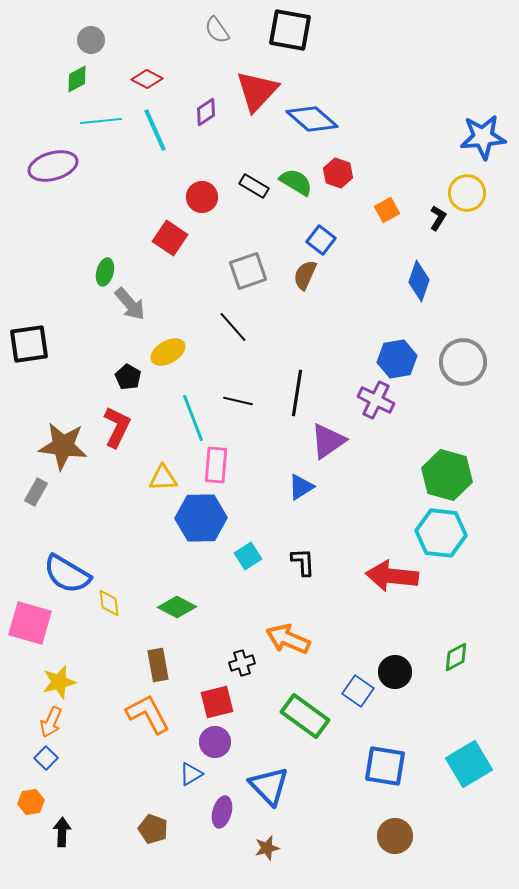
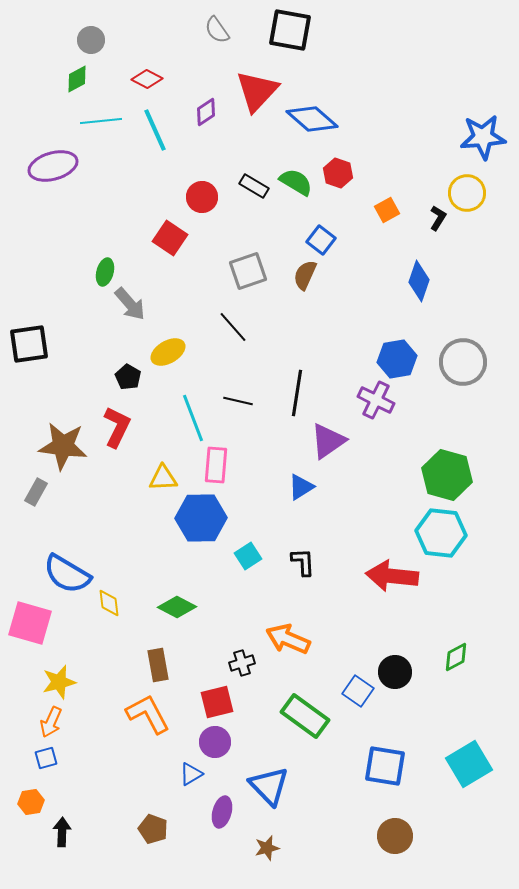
blue square at (46, 758): rotated 30 degrees clockwise
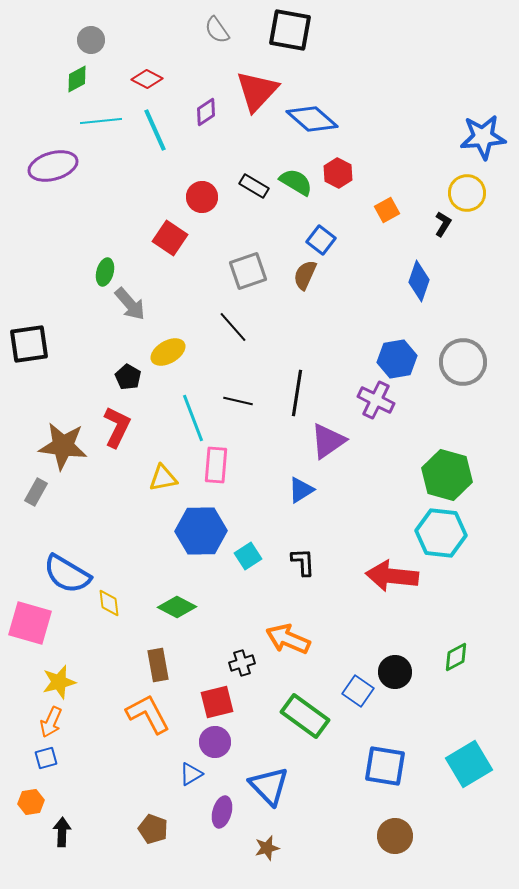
red hexagon at (338, 173): rotated 8 degrees clockwise
black L-shape at (438, 218): moved 5 px right, 6 px down
yellow triangle at (163, 478): rotated 8 degrees counterclockwise
blue triangle at (301, 487): moved 3 px down
blue hexagon at (201, 518): moved 13 px down
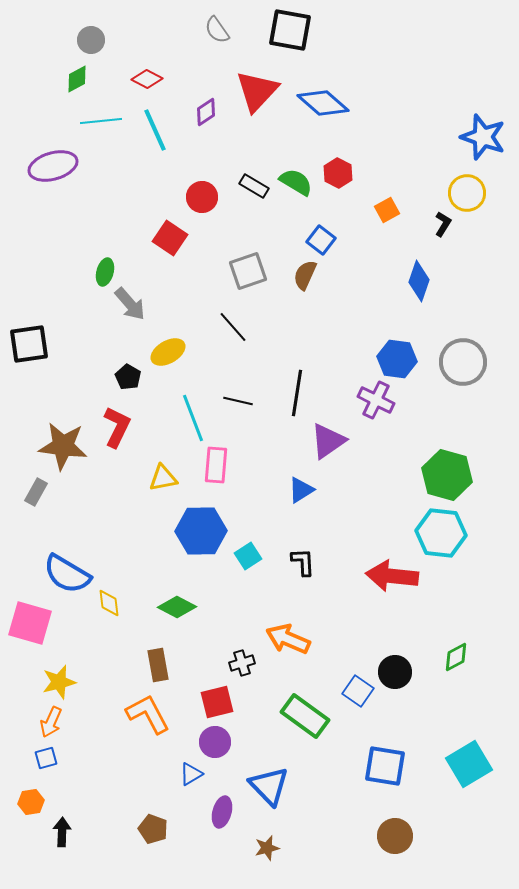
blue diamond at (312, 119): moved 11 px right, 16 px up
blue star at (483, 137): rotated 24 degrees clockwise
blue hexagon at (397, 359): rotated 18 degrees clockwise
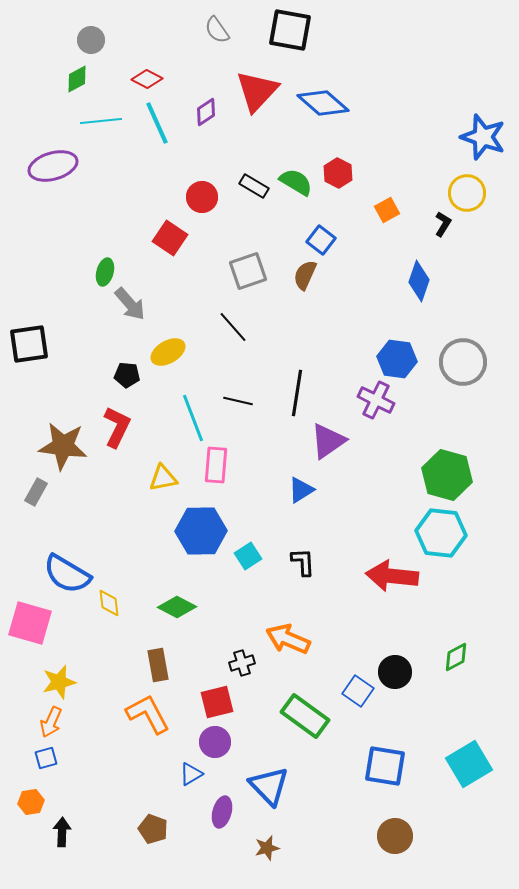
cyan line at (155, 130): moved 2 px right, 7 px up
black pentagon at (128, 377): moved 1 px left, 2 px up; rotated 25 degrees counterclockwise
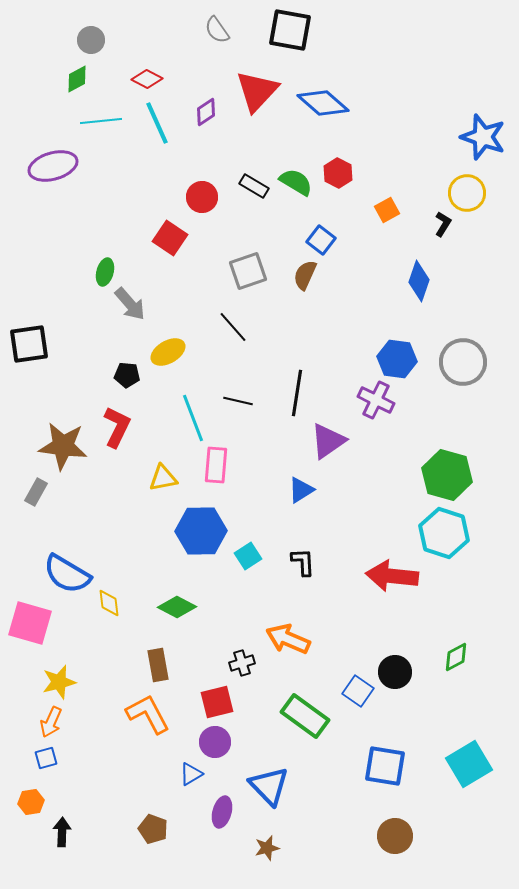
cyan hexagon at (441, 533): moved 3 px right; rotated 12 degrees clockwise
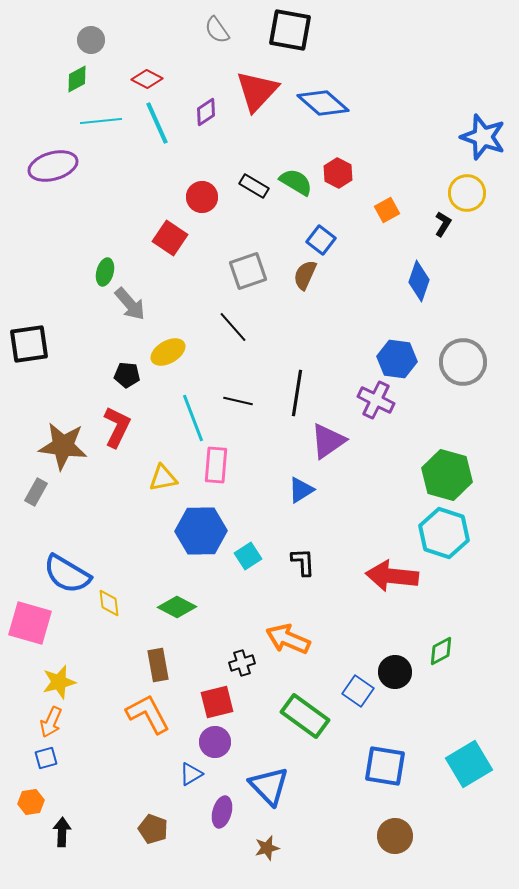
green diamond at (456, 657): moved 15 px left, 6 px up
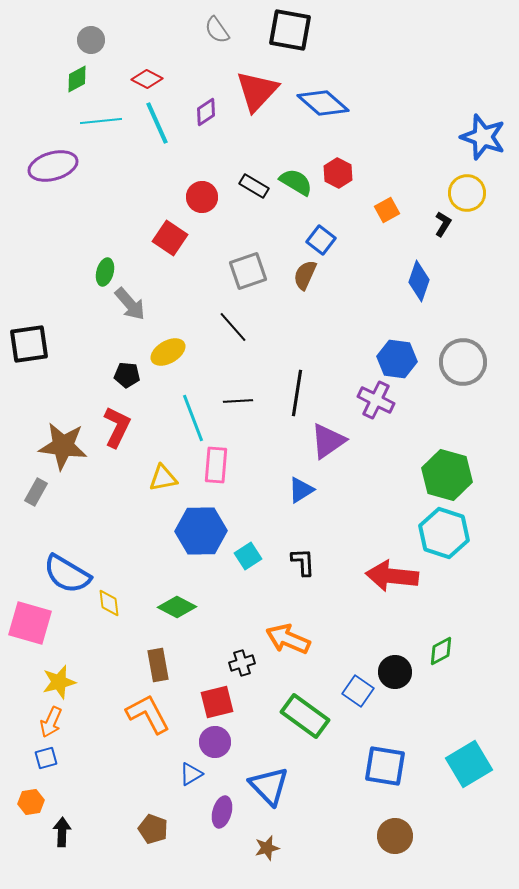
black line at (238, 401): rotated 16 degrees counterclockwise
